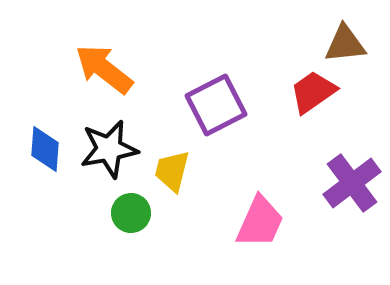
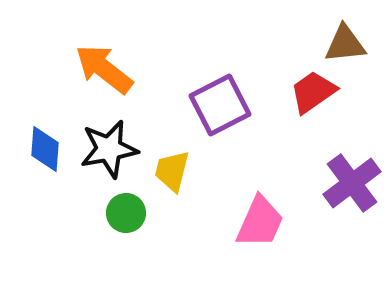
purple square: moved 4 px right
green circle: moved 5 px left
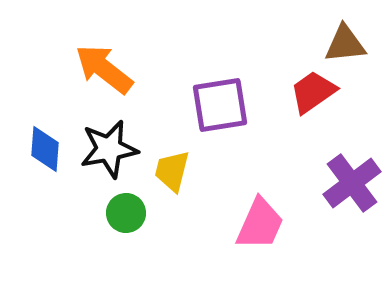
purple square: rotated 18 degrees clockwise
pink trapezoid: moved 2 px down
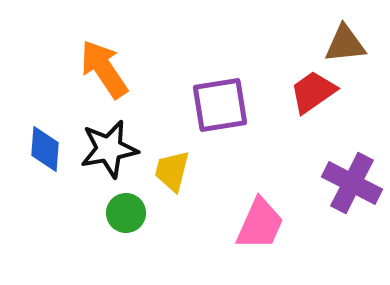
orange arrow: rotated 18 degrees clockwise
purple cross: rotated 26 degrees counterclockwise
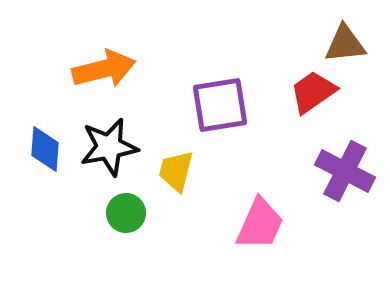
orange arrow: rotated 110 degrees clockwise
black star: moved 2 px up
yellow trapezoid: moved 4 px right
purple cross: moved 7 px left, 12 px up
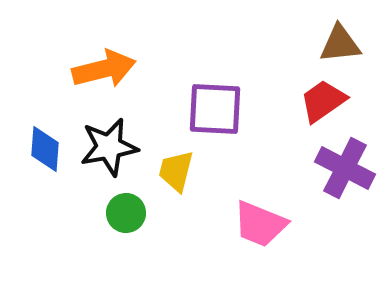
brown triangle: moved 5 px left
red trapezoid: moved 10 px right, 9 px down
purple square: moved 5 px left, 4 px down; rotated 12 degrees clockwise
purple cross: moved 3 px up
pink trapezoid: rotated 88 degrees clockwise
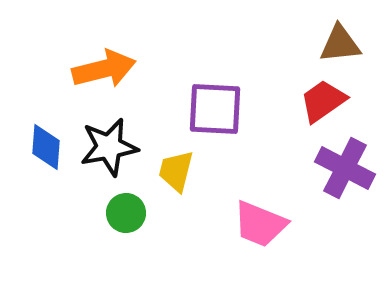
blue diamond: moved 1 px right, 2 px up
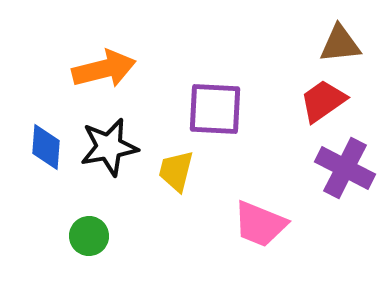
green circle: moved 37 px left, 23 px down
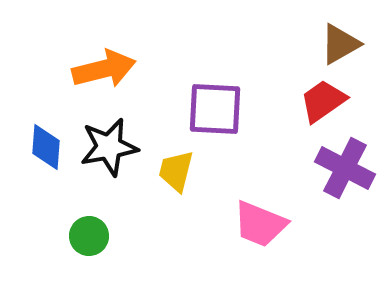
brown triangle: rotated 24 degrees counterclockwise
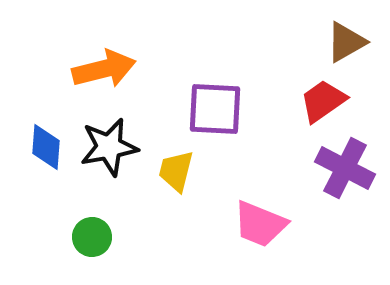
brown triangle: moved 6 px right, 2 px up
green circle: moved 3 px right, 1 px down
